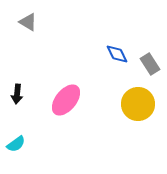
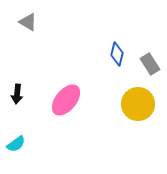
blue diamond: rotated 40 degrees clockwise
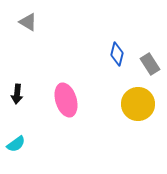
pink ellipse: rotated 56 degrees counterclockwise
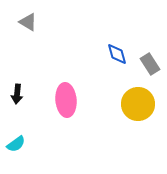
blue diamond: rotated 30 degrees counterclockwise
pink ellipse: rotated 12 degrees clockwise
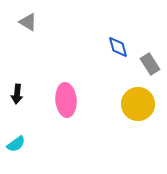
blue diamond: moved 1 px right, 7 px up
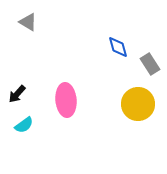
black arrow: rotated 36 degrees clockwise
cyan semicircle: moved 8 px right, 19 px up
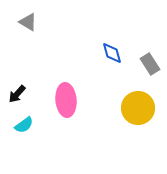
blue diamond: moved 6 px left, 6 px down
yellow circle: moved 4 px down
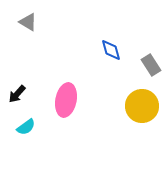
blue diamond: moved 1 px left, 3 px up
gray rectangle: moved 1 px right, 1 px down
pink ellipse: rotated 16 degrees clockwise
yellow circle: moved 4 px right, 2 px up
cyan semicircle: moved 2 px right, 2 px down
